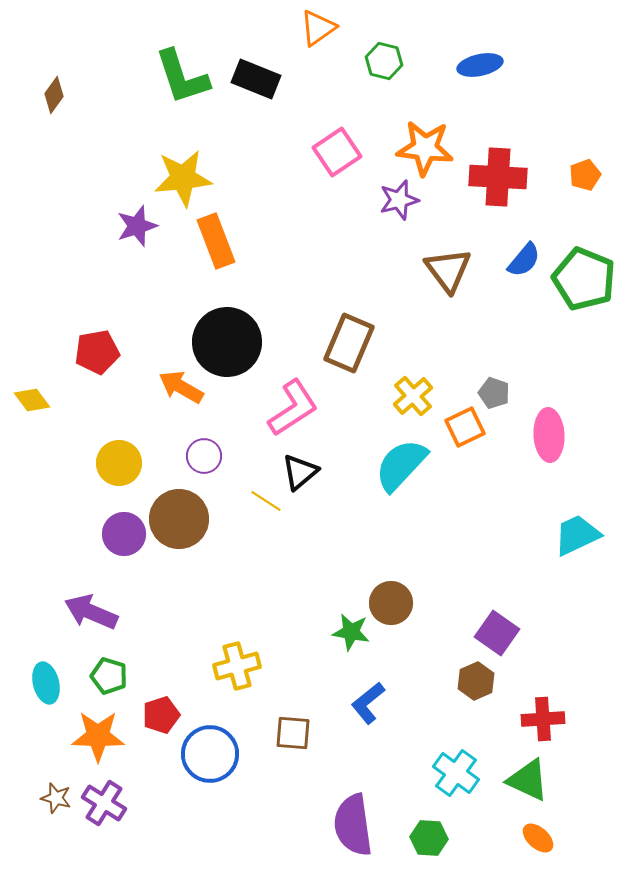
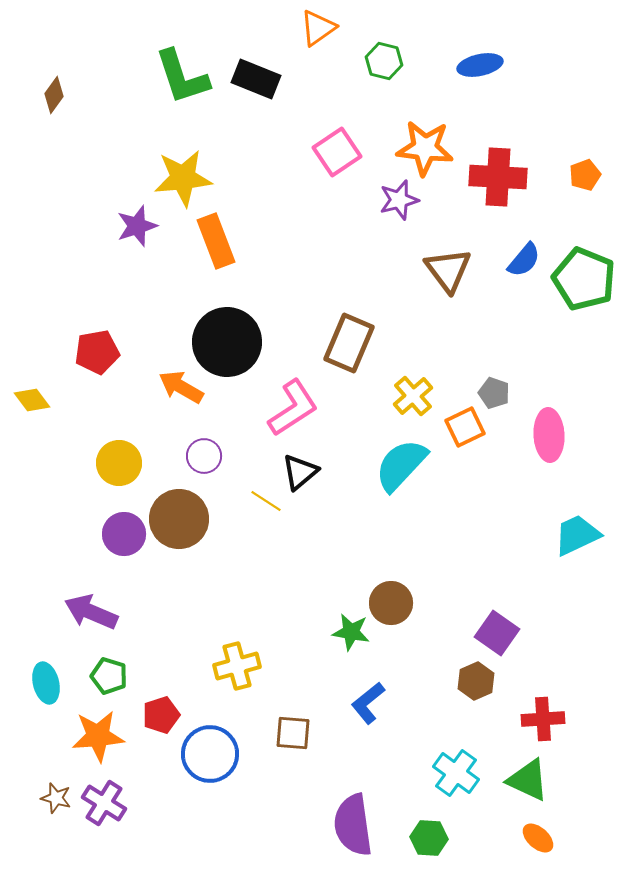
orange star at (98, 736): rotated 6 degrees counterclockwise
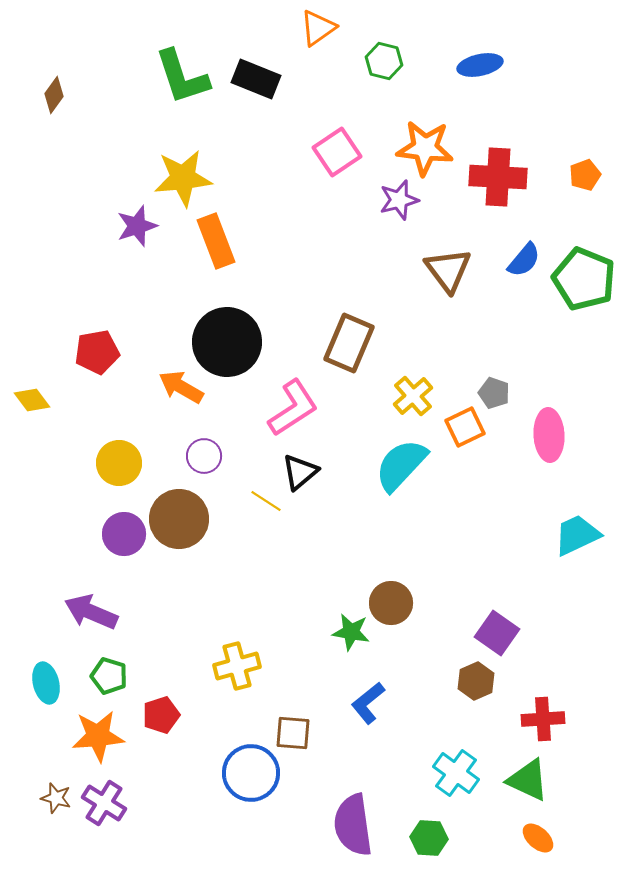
blue circle at (210, 754): moved 41 px right, 19 px down
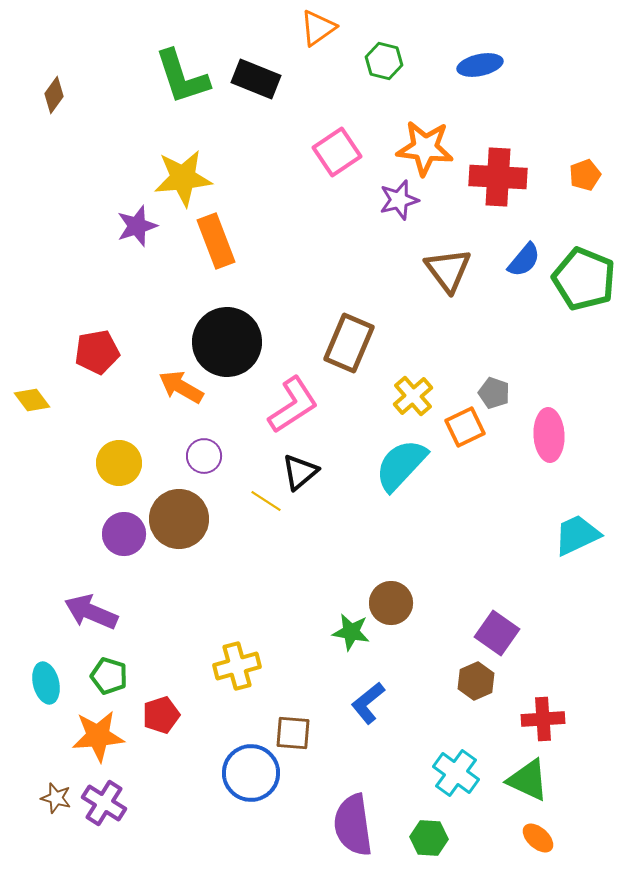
pink L-shape at (293, 408): moved 3 px up
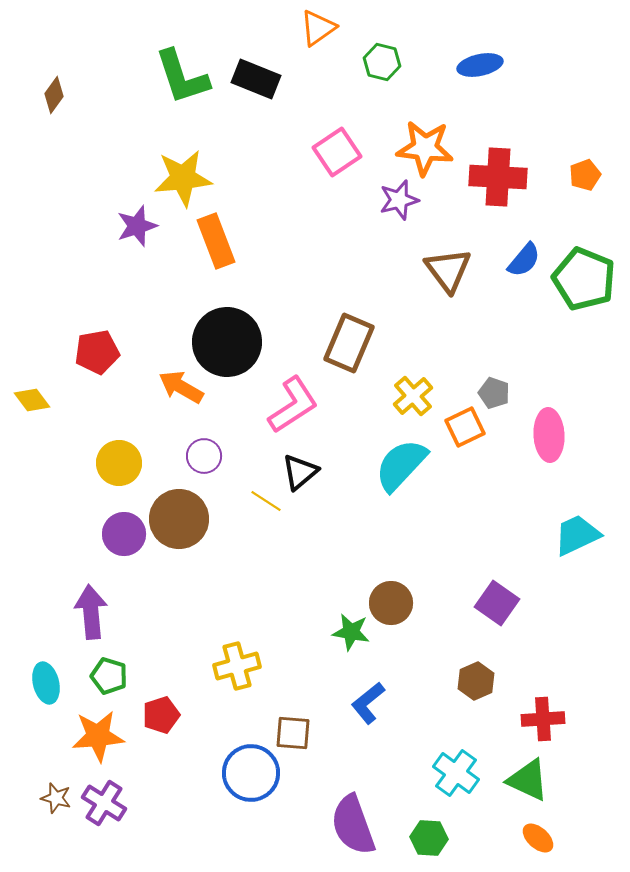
green hexagon at (384, 61): moved 2 px left, 1 px down
purple arrow at (91, 612): rotated 62 degrees clockwise
purple square at (497, 633): moved 30 px up
purple semicircle at (353, 825): rotated 12 degrees counterclockwise
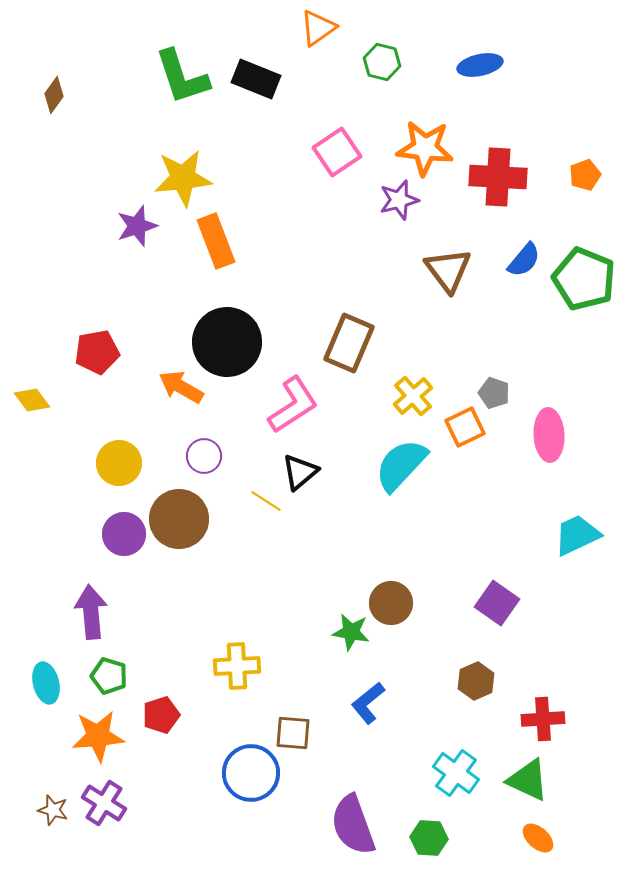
yellow cross at (237, 666): rotated 12 degrees clockwise
brown star at (56, 798): moved 3 px left, 12 px down
